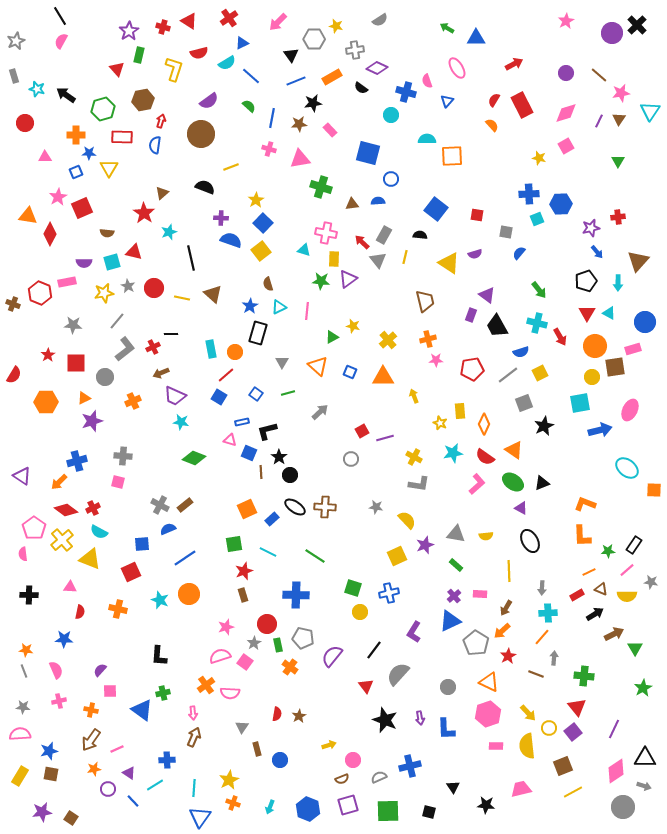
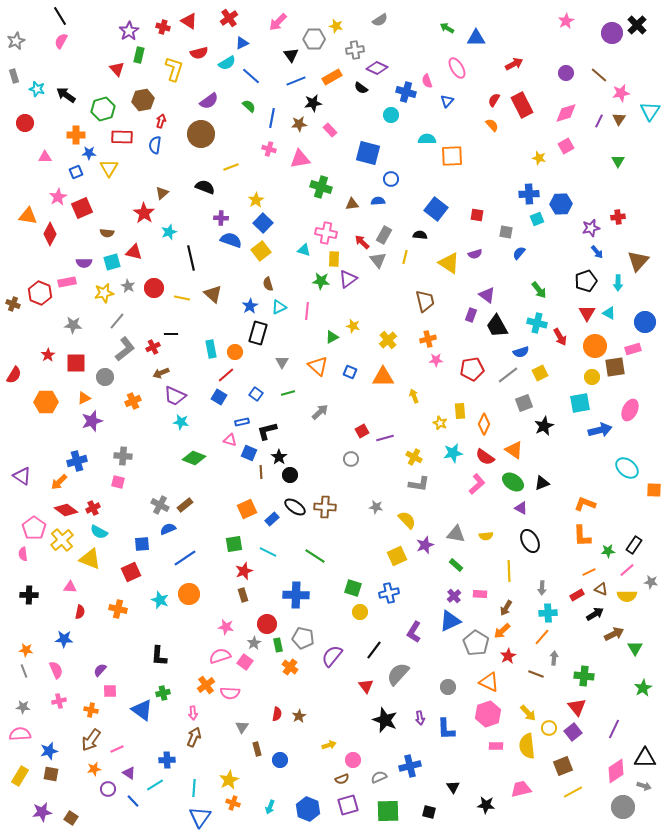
pink star at (226, 627): rotated 28 degrees clockwise
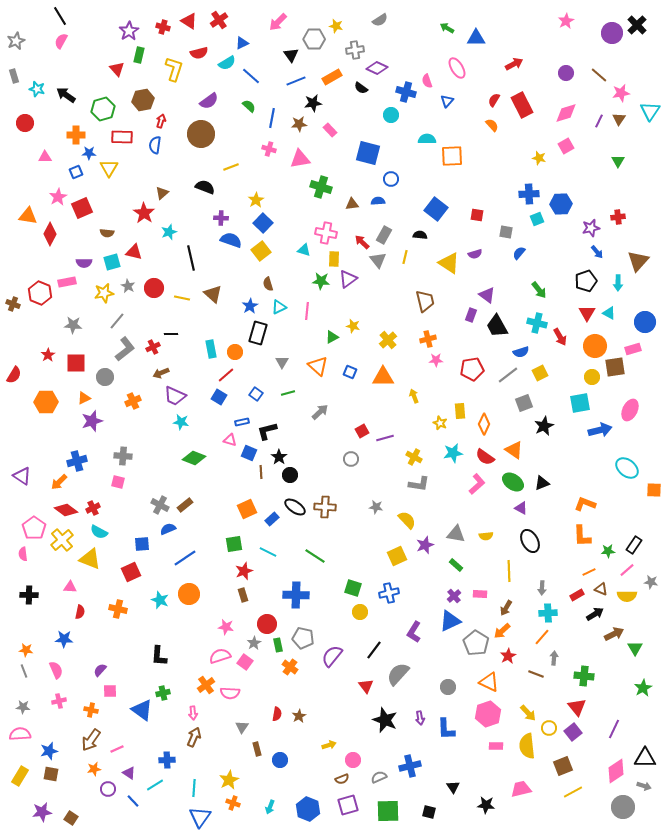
red cross at (229, 18): moved 10 px left, 2 px down
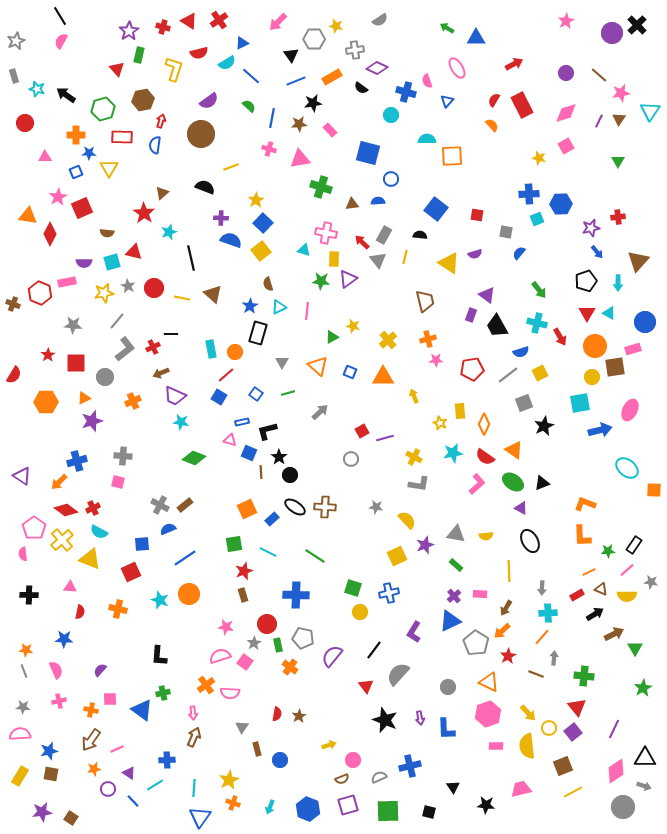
pink square at (110, 691): moved 8 px down
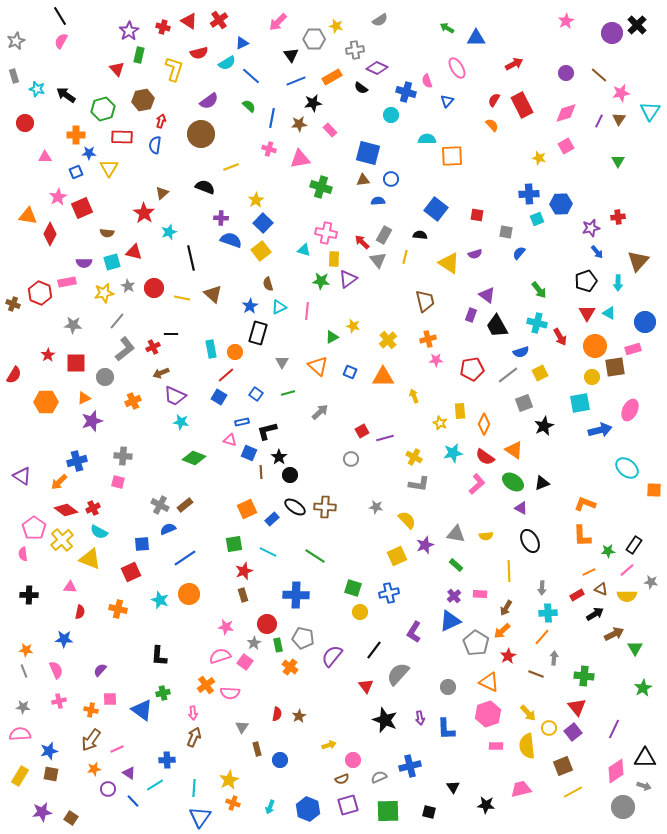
brown triangle at (352, 204): moved 11 px right, 24 px up
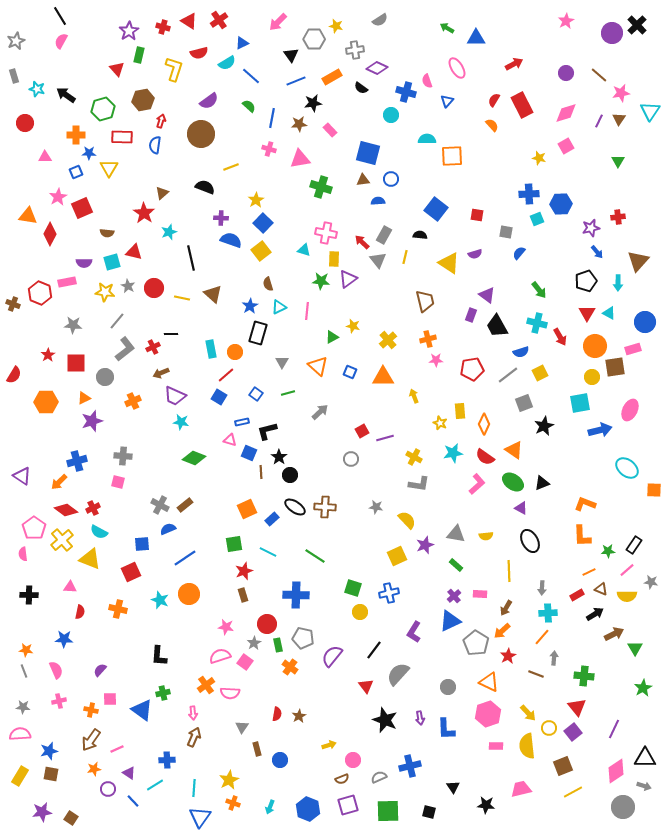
yellow star at (104, 293): moved 1 px right, 1 px up; rotated 18 degrees clockwise
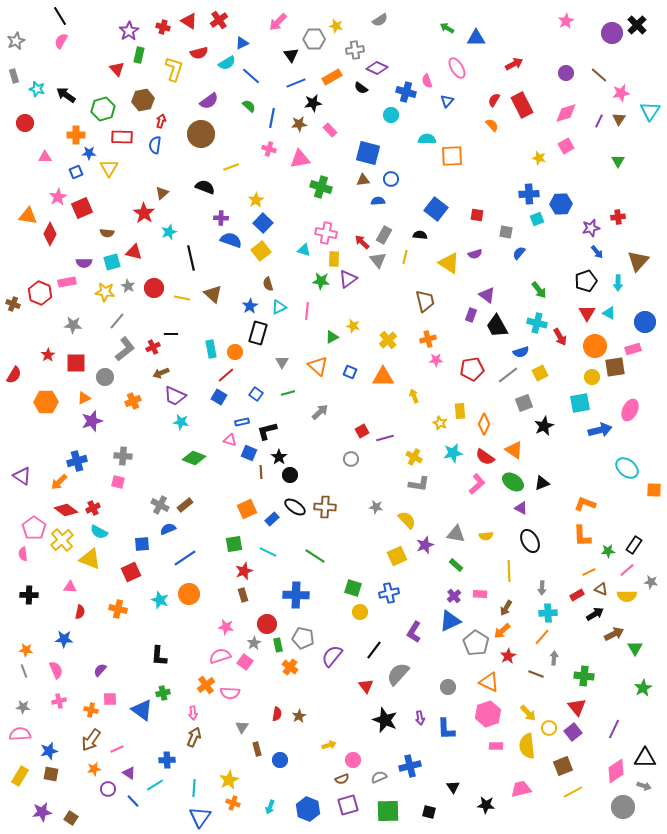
blue line at (296, 81): moved 2 px down
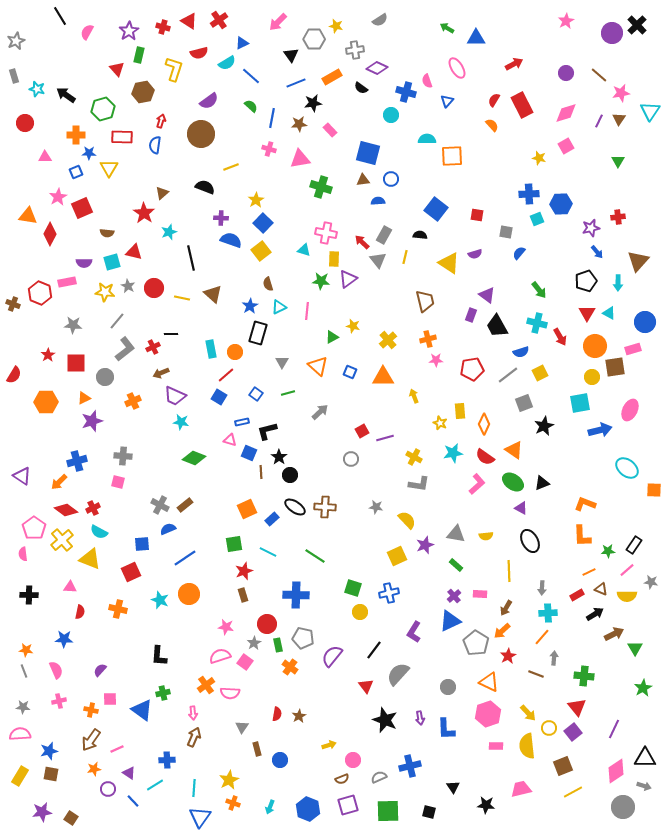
pink semicircle at (61, 41): moved 26 px right, 9 px up
brown hexagon at (143, 100): moved 8 px up
green semicircle at (249, 106): moved 2 px right
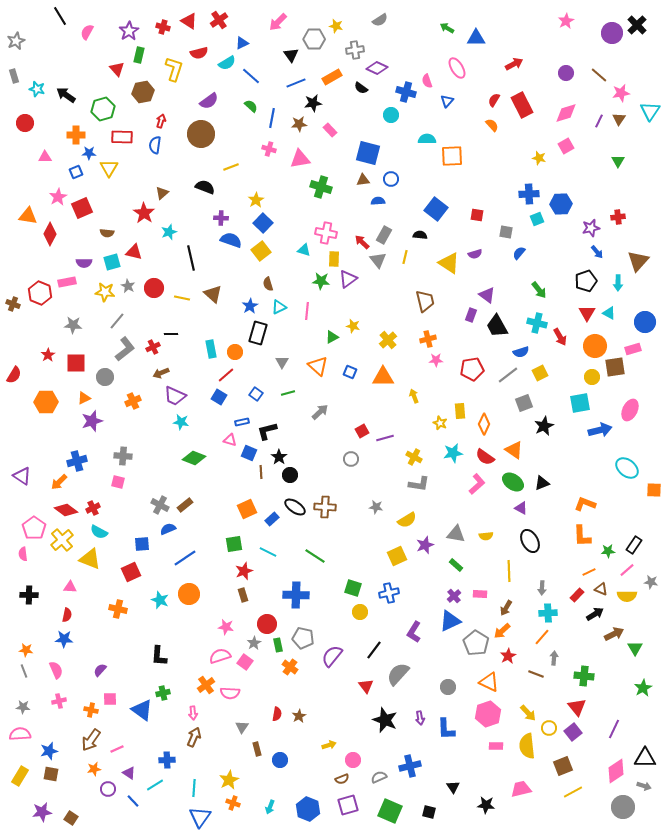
yellow semicircle at (407, 520): rotated 102 degrees clockwise
red rectangle at (577, 595): rotated 16 degrees counterclockwise
red semicircle at (80, 612): moved 13 px left, 3 px down
green square at (388, 811): moved 2 px right; rotated 25 degrees clockwise
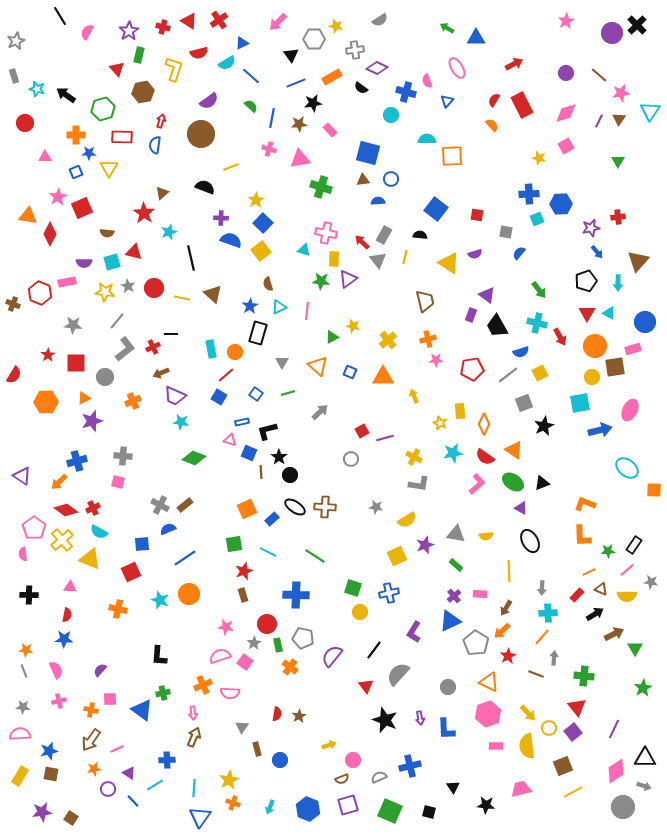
orange cross at (206, 685): moved 3 px left; rotated 12 degrees clockwise
